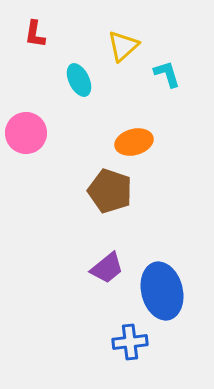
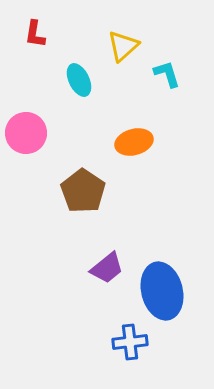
brown pentagon: moved 27 px left; rotated 15 degrees clockwise
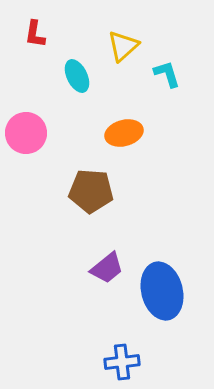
cyan ellipse: moved 2 px left, 4 px up
orange ellipse: moved 10 px left, 9 px up
brown pentagon: moved 8 px right; rotated 30 degrees counterclockwise
blue cross: moved 8 px left, 20 px down
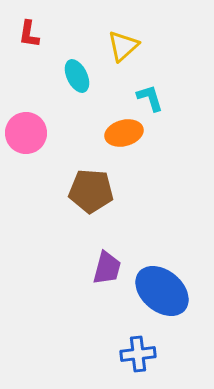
red L-shape: moved 6 px left
cyan L-shape: moved 17 px left, 24 px down
purple trapezoid: rotated 36 degrees counterclockwise
blue ellipse: rotated 36 degrees counterclockwise
blue cross: moved 16 px right, 8 px up
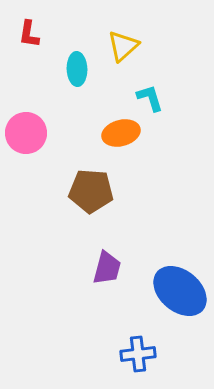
cyan ellipse: moved 7 px up; rotated 24 degrees clockwise
orange ellipse: moved 3 px left
blue ellipse: moved 18 px right
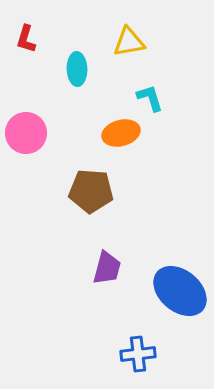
red L-shape: moved 3 px left, 5 px down; rotated 8 degrees clockwise
yellow triangle: moved 6 px right, 4 px up; rotated 32 degrees clockwise
